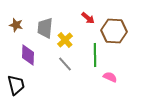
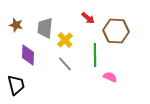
brown hexagon: moved 2 px right
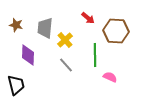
gray line: moved 1 px right, 1 px down
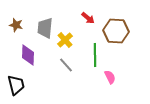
pink semicircle: rotated 40 degrees clockwise
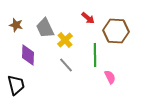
gray trapezoid: rotated 30 degrees counterclockwise
